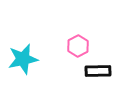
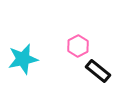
black rectangle: rotated 40 degrees clockwise
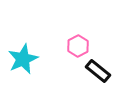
cyan star: rotated 12 degrees counterclockwise
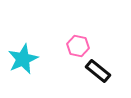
pink hexagon: rotated 20 degrees counterclockwise
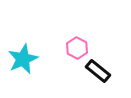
pink hexagon: moved 1 px left, 2 px down; rotated 15 degrees clockwise
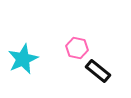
pink hexagon: rotated 15 degrees counterclockwise
